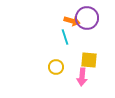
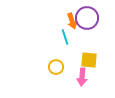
orange arrow: rotated 56 degrees clockwise
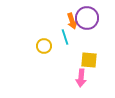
yellow circle: moved 12 px left, 21 px up
pink arrow: moved 1 px left, 1 px down
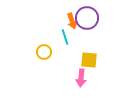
yellow circle: moved 6 px down
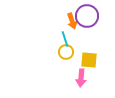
purple circle: moved 2 px up
cyan line: moved 2 px down
yellow circle: moved 22 px right
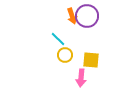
orange arrow: moved 5 px up
cyan line: moved 7 px left; rotated 28 degrees counterclockwise
yellow circle: moved 1 px left, 3 px down
yellow square: moved 2 px right
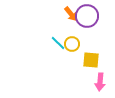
orange arrow: moved 1 px left, 2 px up; rotated 21 degrees counterclockwise
cyan line: moved 4 px down
yellow circle: moved 7 px right, 11 px up
pink arrow: moved 19 px right, 4 px down
